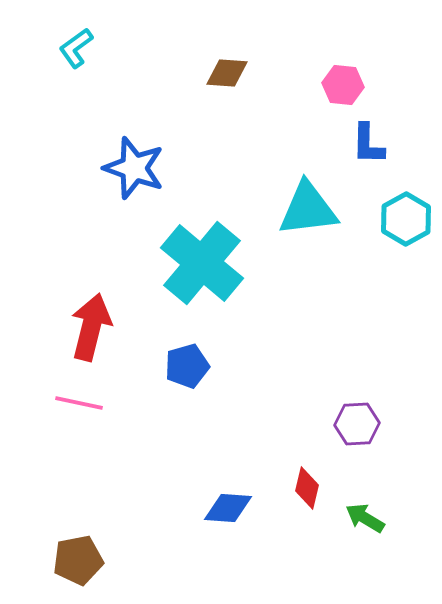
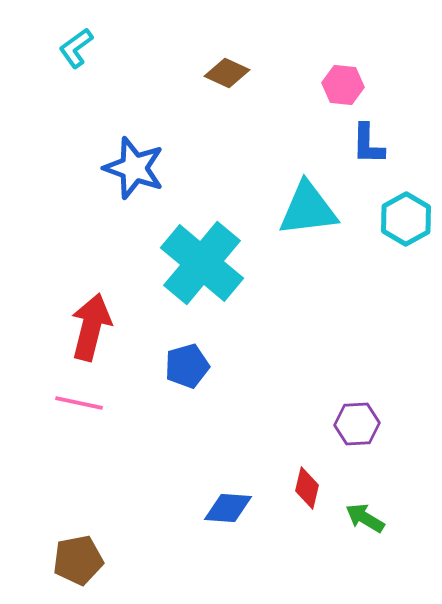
brown diamond: rotated 21 degrees clockwise
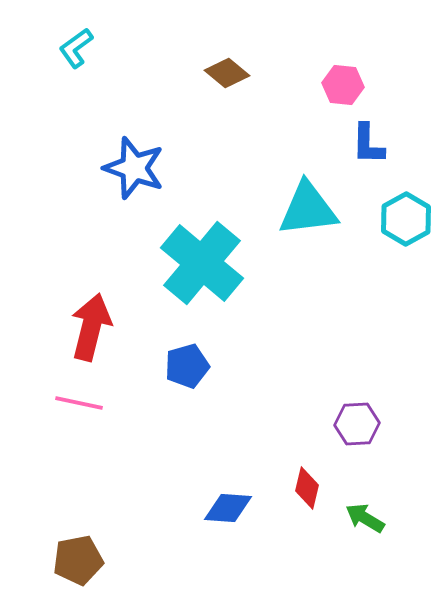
brown diamond: rotated 15 degrees clockwise
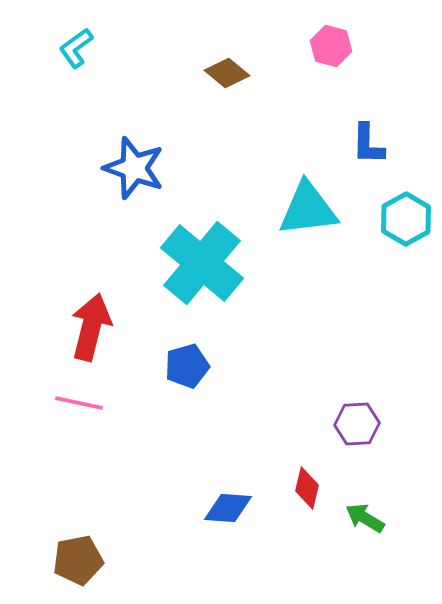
pink hexagon: moved 12 px left, 39 px up; rotated 9 degrees clockwise
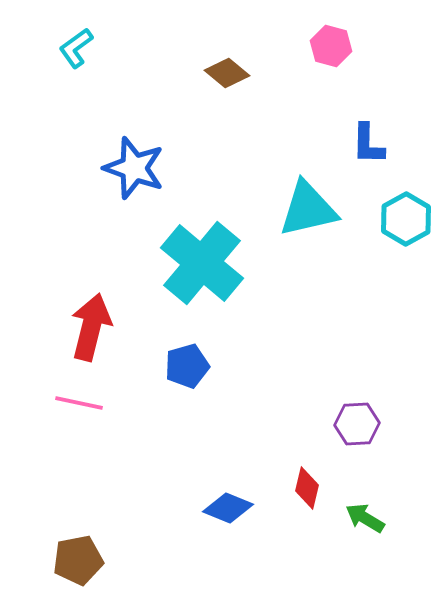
cyan triangle: rotated 6 degrees counterclockwise
blue diamond: rotated 18 degrees clockwise
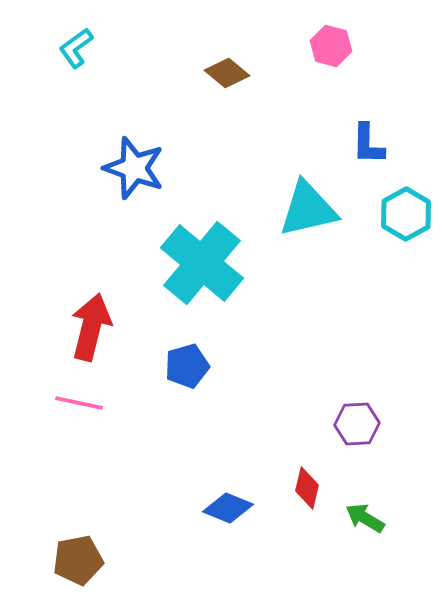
cyan hexagon: moved 5 px up
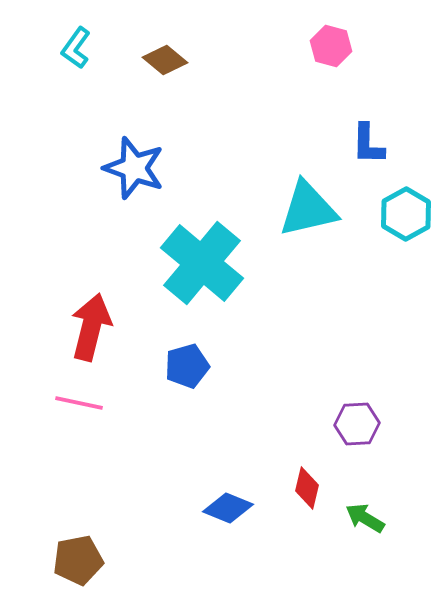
cyan L-shape: rotated 18 degrees counterclockwise
brown diamond: moved 62 px left, 13 px up
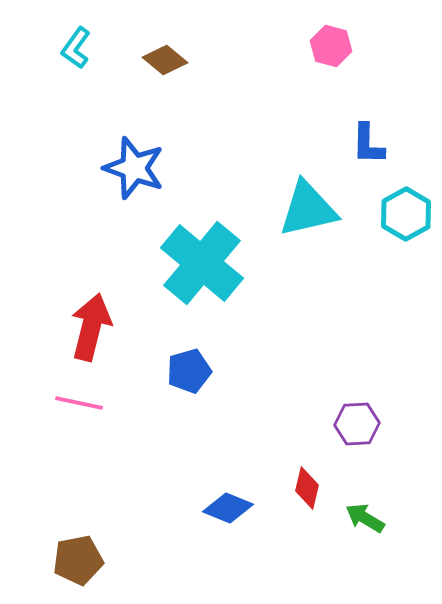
blue pentagon: moved 2 px right, 5 px down
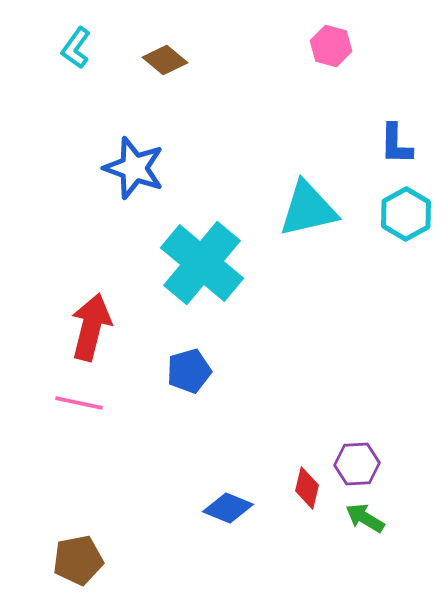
blue L-shape: moved 28 px right
purple hexagon: moved 40 px down
